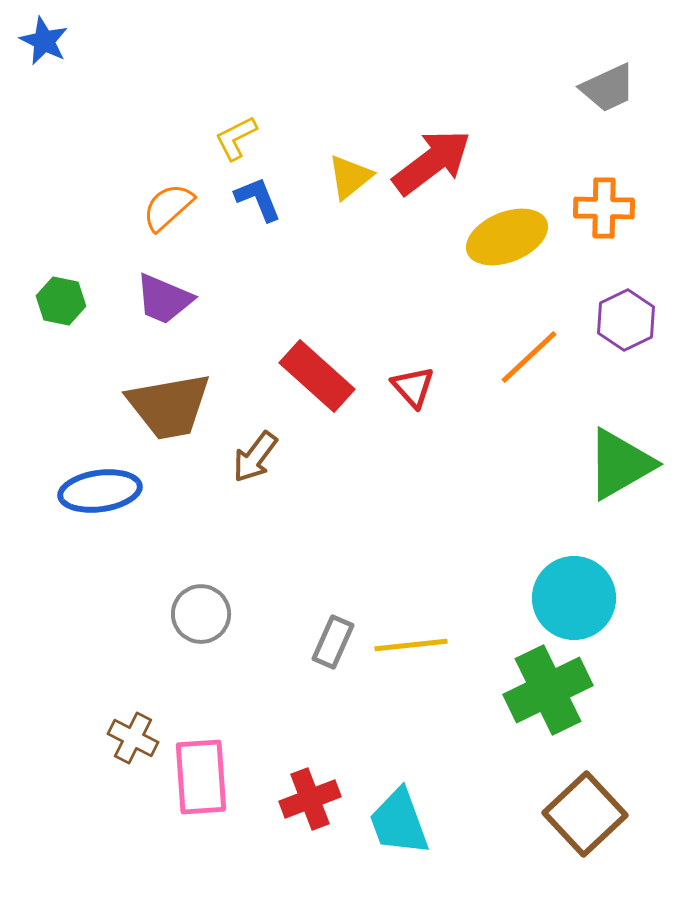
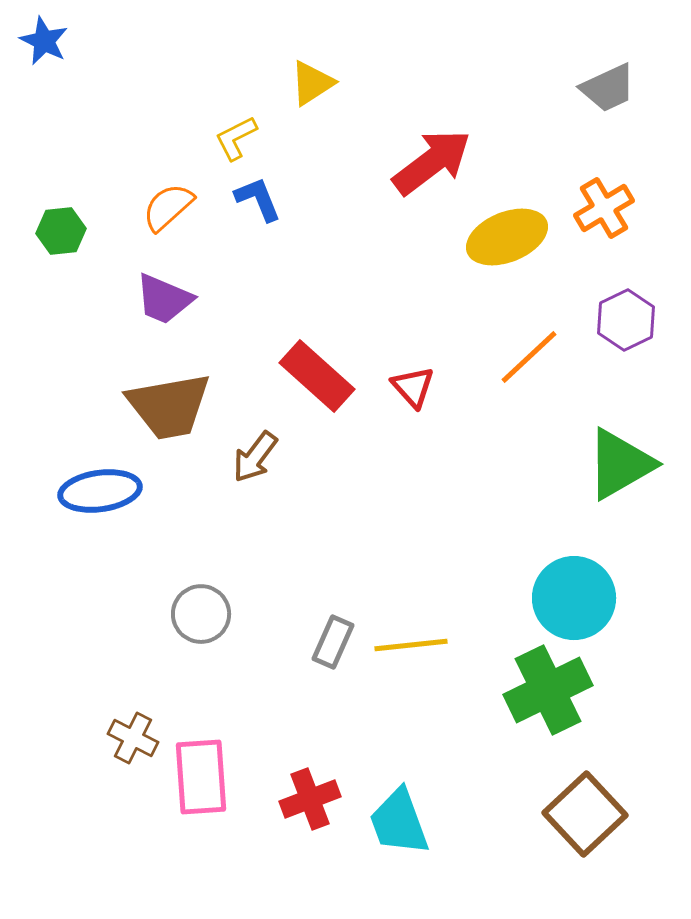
yellow triangle: moved 38 px left, 94 px up; rotated 6 degrees clockwise
orange cross: rotated 32 degrees counterclockwise
green hexagon: moved 70 px up; rotated 18 degrees counterclockwise
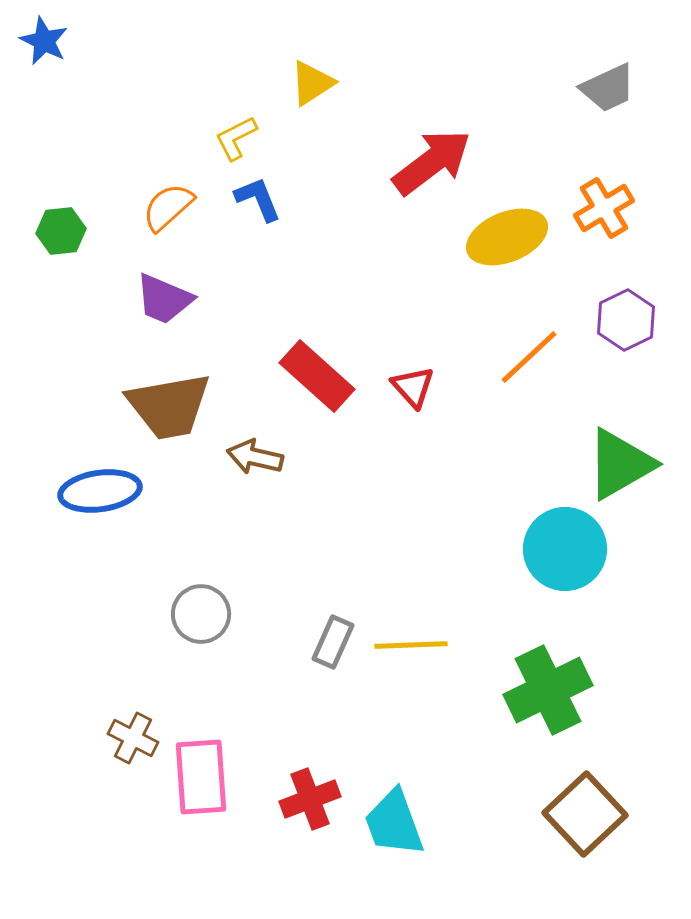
brown arrow: rotated 66 degrees clockwise
cyan circle: moved 9 px left, 49 px up
yellow line: rotated 4 degrees clockwise
cyan trapezoid: moved 5 px left, 1 px down
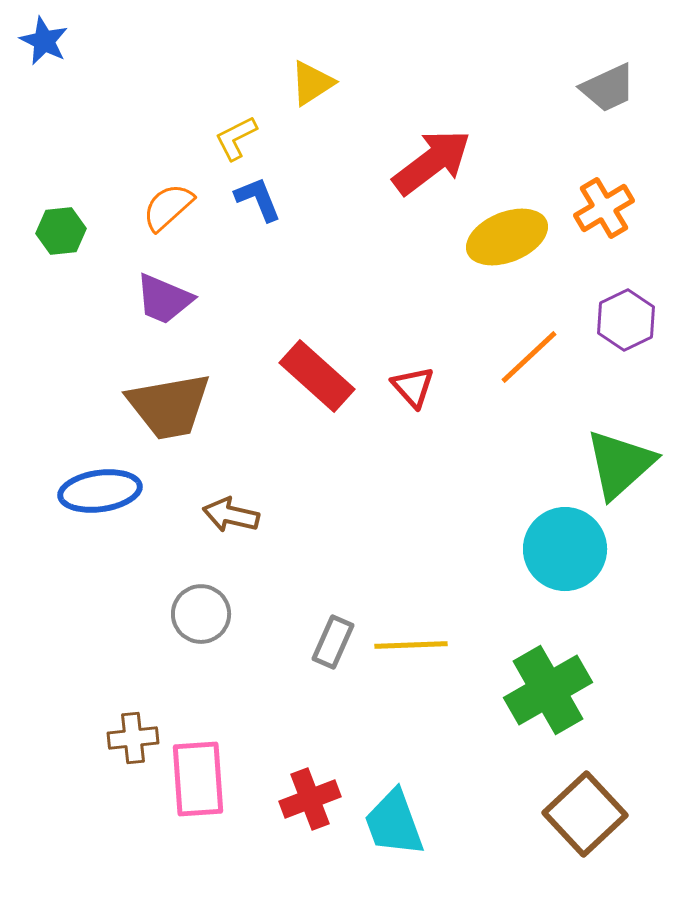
brown arrow: moved 24 px left, 58 px down
green triangle: rotated 12 degrees counterclockwise
green cross: rotated 4 degrees counterclockwise
brown cross: rotated 33 degrees counterclockwise
pink rectangle: moved 3 px left, 2 px down
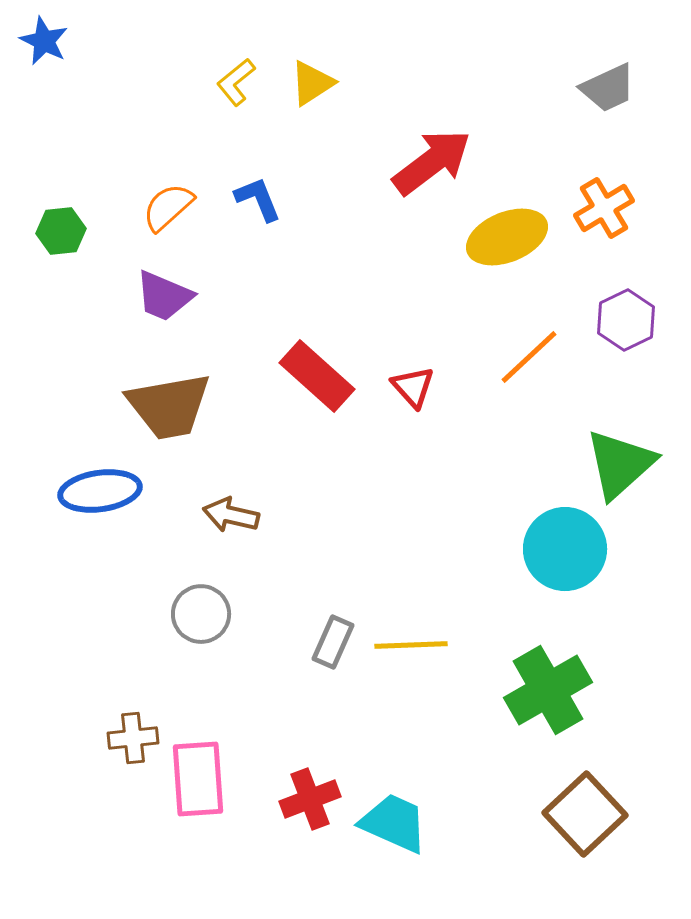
yellow L-shape: moved 56 px up; rotated 12 degrees counterclockwise
purple trapezoid: moved 3 px up
cyan trapezoid: rotated 134 degrees clockwise
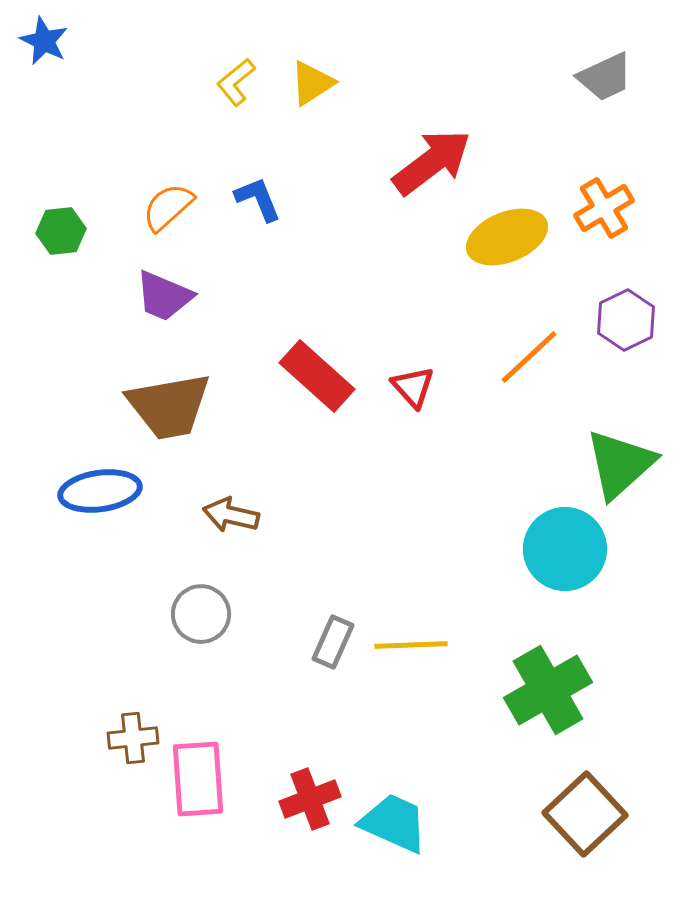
gray trapezoid: moved 3 px left, 11 px up
